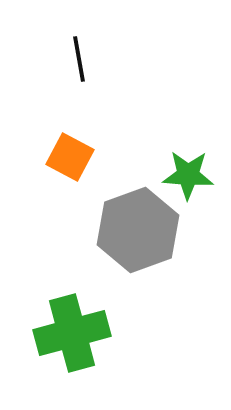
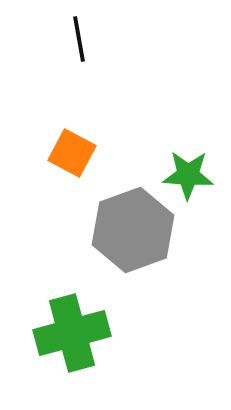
black line: moved 20 px up
orange square: moved 2 px right, 4 px up
gray hexagon: moved 5 px left
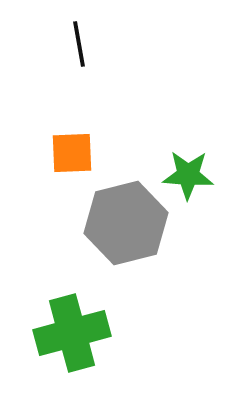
black line: moved 5 px down
orange square: rotated 30 degrees counterclockwise
gray hexagon: moved 7 px left, 7 px up; rotated 6 degrees clockwise
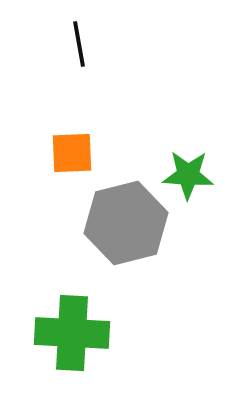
green cross: rotated 18 degrees clockwise
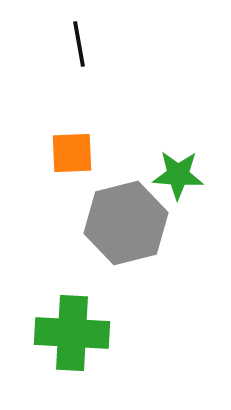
green star: moved 10 px left
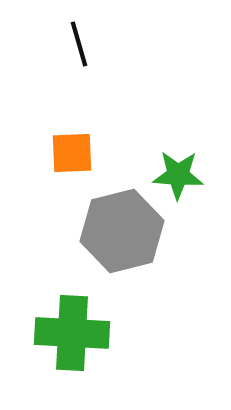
black line: rotated 6 degrees counterclockwise
gray hexagon: moved 4 px left, 8 px down
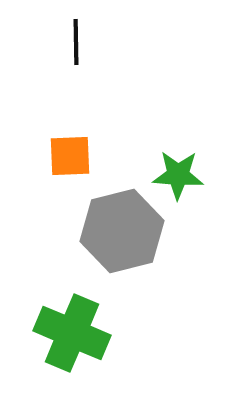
black line: moved 3 px left, 2 px up; rotated 15 degrees clockwise
orange square: moved 2 px left, 3 px down
green cross: rotated 20 degrees clockwise
